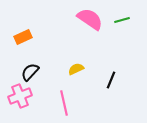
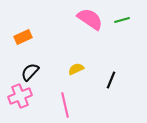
pink line: moved 1 px right, 2 px down
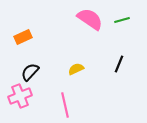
black line: moved 8 px right, 16 px up
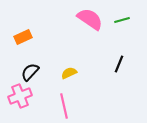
yellow semicircle: moved 7 px left, 4 px down
pink line: moved 1 px left, 1 px down
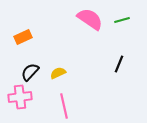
yellow semicircle: moved 11 px left
pink cross: moved 1 px down; rotated 15 degrees clockwise
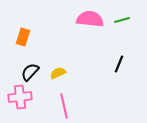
pink semicircle: rotated 28 degrees counterclockwise
orange rectangle: rotated 48 degrees counterclockwise
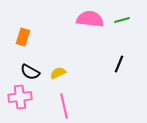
black semicircle: rotated 102 degrees counterclockwise
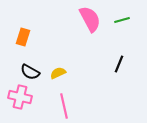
pink semicircle: rotated 56 degrees clockwise
pink cross: rotated 20 degrees clockwise
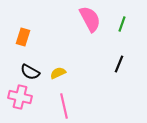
green line: moved 4 px down; rotated 56 degrees counterclockwise
